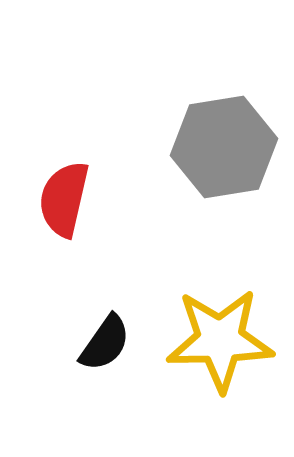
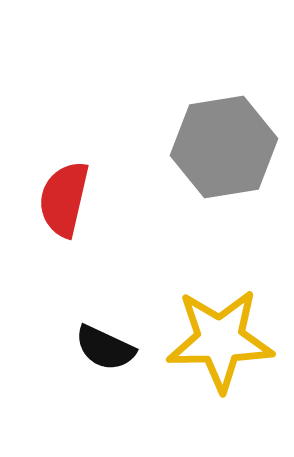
black semicircle: moved 5 px down; rotated 80 degrees clockwise
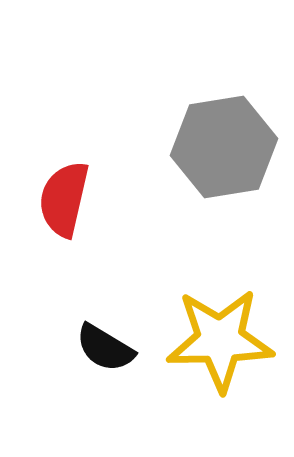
black semicircle: rotated 6 degrees clockwise
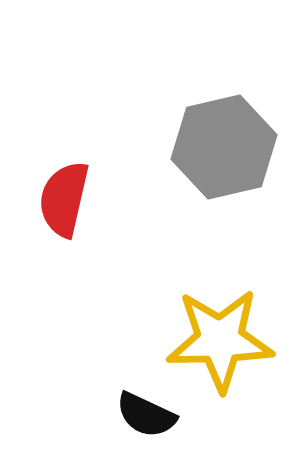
gray hexagon: rotated 4 degrees counterclockwise
black semicircle: moved 41 px right, 67 px down; rotated 6 degrees counterclockwise
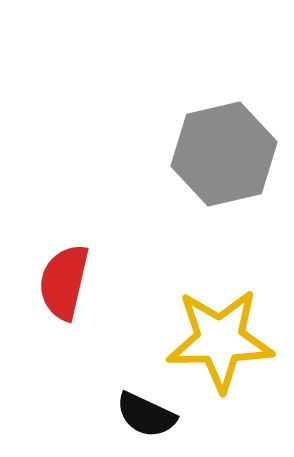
gray hexagon: moved 7 px down
red semicircle: moved 83 px down
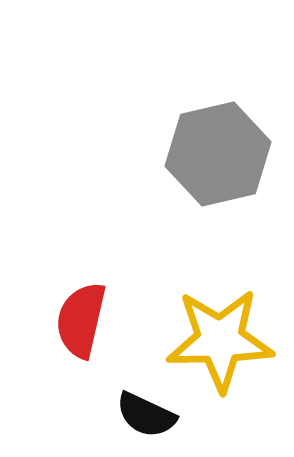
gray hexagon: moved 6 px left
red semicircle: moved 17 px right, 38 px down
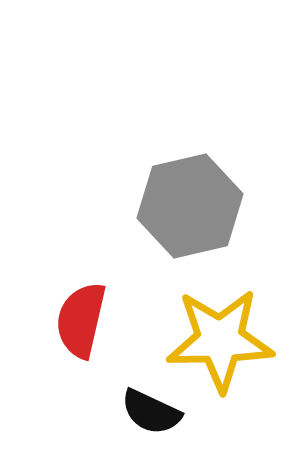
gray hexagon: moved 28 px left, 52 px down
black semicircle: moved 5 px right, 3 px up
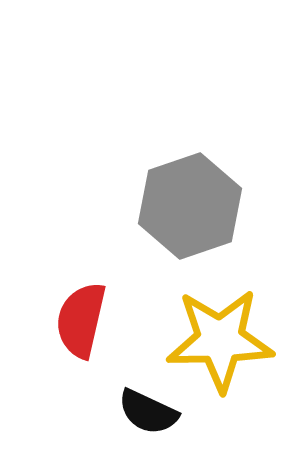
gray hexagon: rotated 6 degrees counterclockwise
black semicircle: moved 3 px left
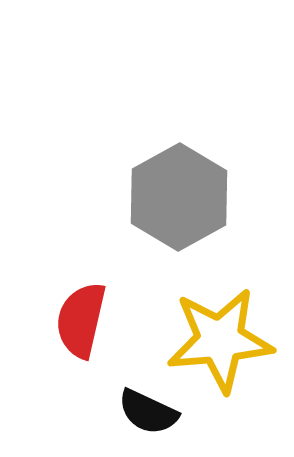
gray hexagon: moved 11 px left, 9 px up; rotated 10 degrees counterclockwise
yellow star: rotated 4 degrees counterclockwise
